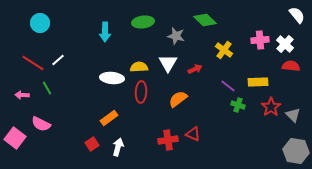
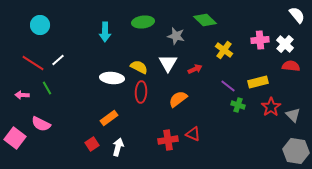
cyan circle: moved 2 px down
yellow semicircle: rotated 30 degrees clockwise
yellow rectangle: rotated 12 degrees counterclockwise
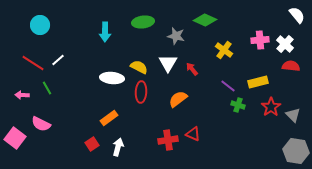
green diamond: rotated 20 degrees counterclockwise
red arrow: moved 3 px left; rotated 104 degrees counterclockwise
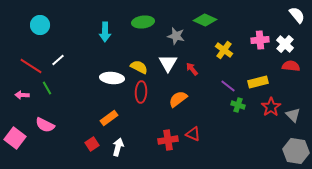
red line: moved 2 px left, 3 px down
pink semicircle: moved 4 px right, 1 px down
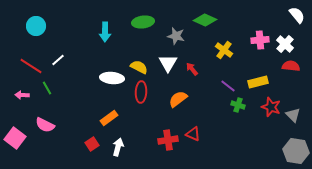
cyan circle: moved 4 px left, 1 px down
red star: rotated 18 degrees counterclockwise
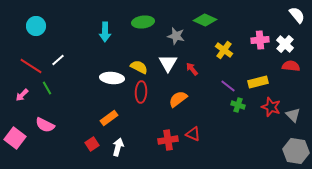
pink arrow: rotated 48 degrees counterclockwise
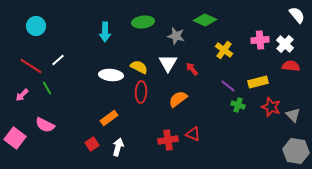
white ellipse: moved 1 px left, 3 px up
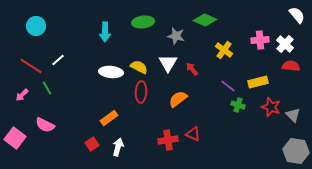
white ellipse: moved 3 px up
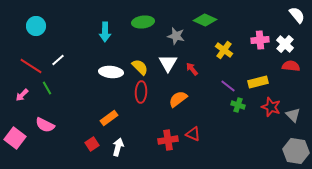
yellow semicircle: moved 1 px right; rotated 18 degrees clockwise
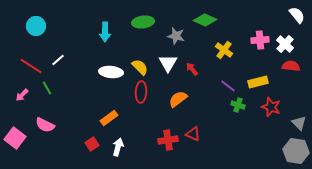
gray triangle: moved 6 px right, 8 px down
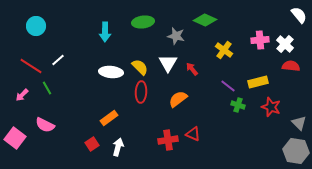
white semicircle: moved 2 px right
